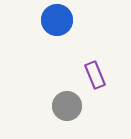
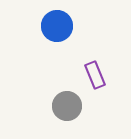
blue circle: moved 6 px down
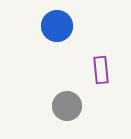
purple rectangle: moved 6 px right, 5 px up; rotated 16 degrees clockwise
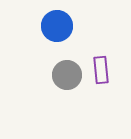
gray circle: moved 31 px up
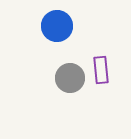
gray circle: moved 3 px right, 3 px down
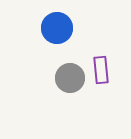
blue circle: moved 2 px down
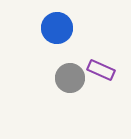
purple rectangle: rotated 60 degrees counterclockwise
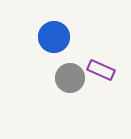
blue circle: moved 3 px left, 9 px down
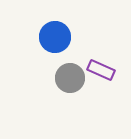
blue circle: moved 1 px right
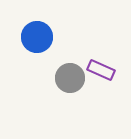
blue circle: moved 18 px left
